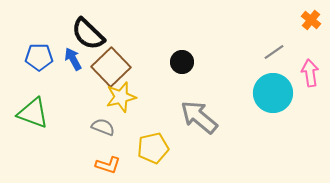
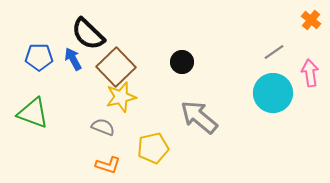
brown square: moved 5 px right
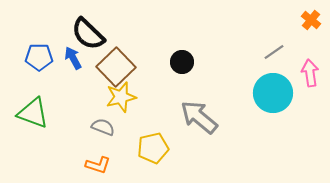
blue arrow: moved 1 px up
orange L-shape: moved 10 px left
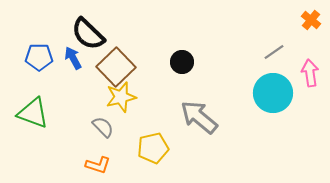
gray semicircle: rotated 25 degrees clockwise
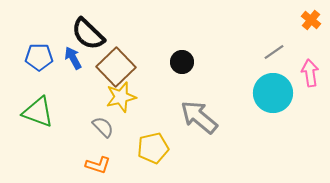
green triangle: moved 5 px right, 1 px up
